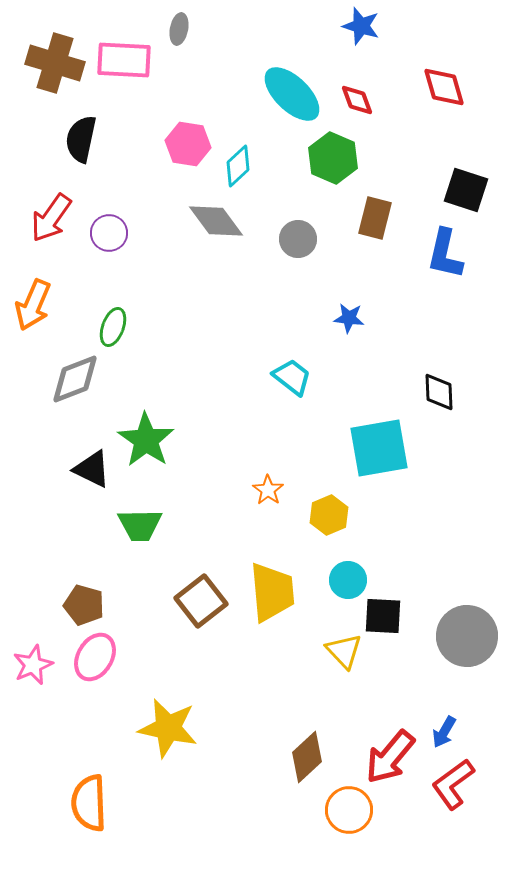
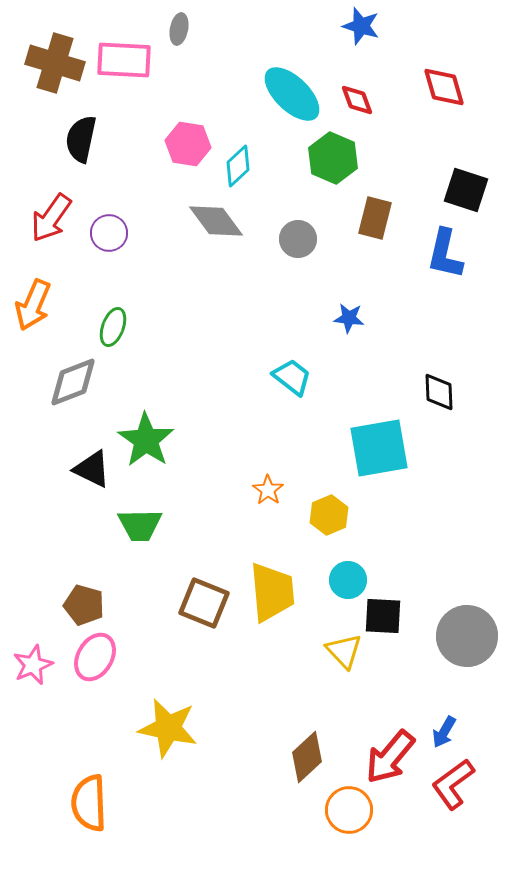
gray diamond at (75, 379): moved 2 px left, 3 px down
brown square at (201, 601): moved 3 px right, 2 px down; rotated 30 degrees counterclockwise
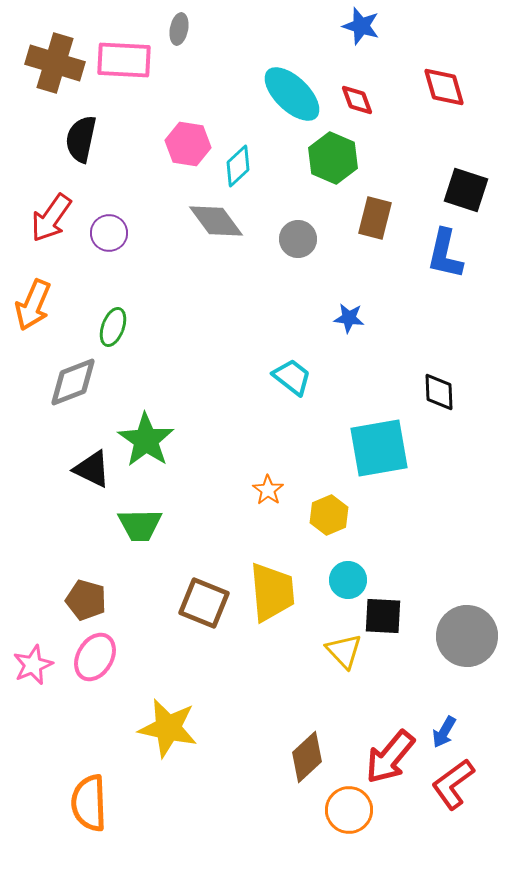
brown pentagon at (84, 605): moved 2 px right, 5 px up
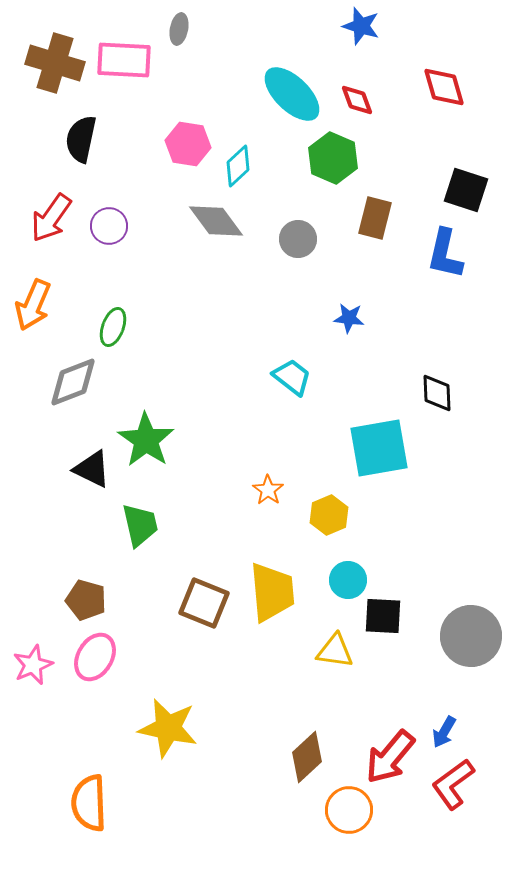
purple circle at (109, 233): moved 7 px up
black diamond at (439, 392): moved 2 px left, 1 px down
green trapezoid at (140, 525): rotated 102 degrees counterclockwise
gray circle at (467, 636): moved 4 px right
yellow triangle at (344, 651): moved 9 px left; rotated 39 degrees counterclockwise
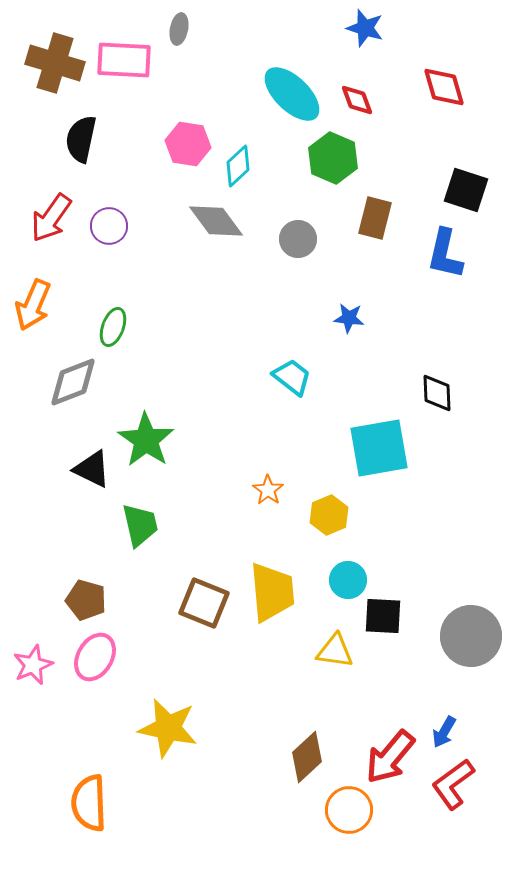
blue star at (361, 26): moved 4 px right, 2 px down
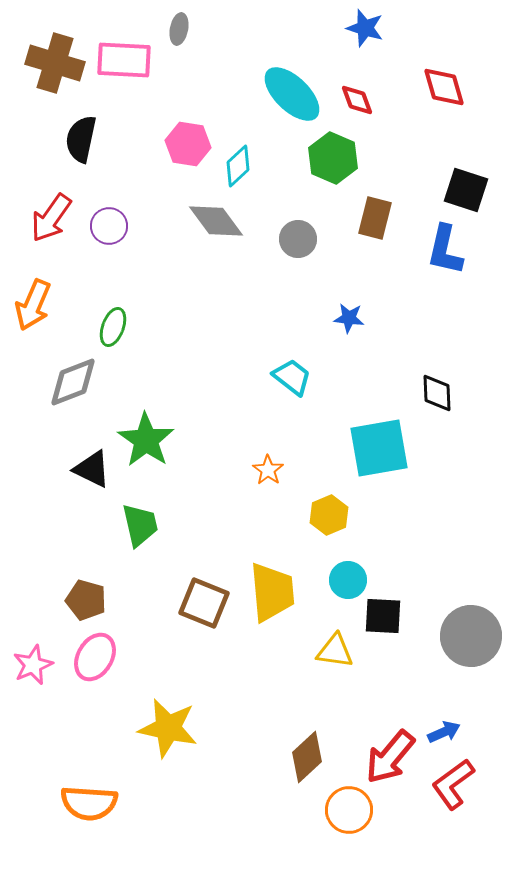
blue L-shape at (445, 254): moved 4 px up
orange star at (268, 490): moved 20 px up
blue arrow at (444, 732): rotated 144 degrees counterclockwise
orange semicircle at (89, 803): rotated 84 degrees counterclockwise
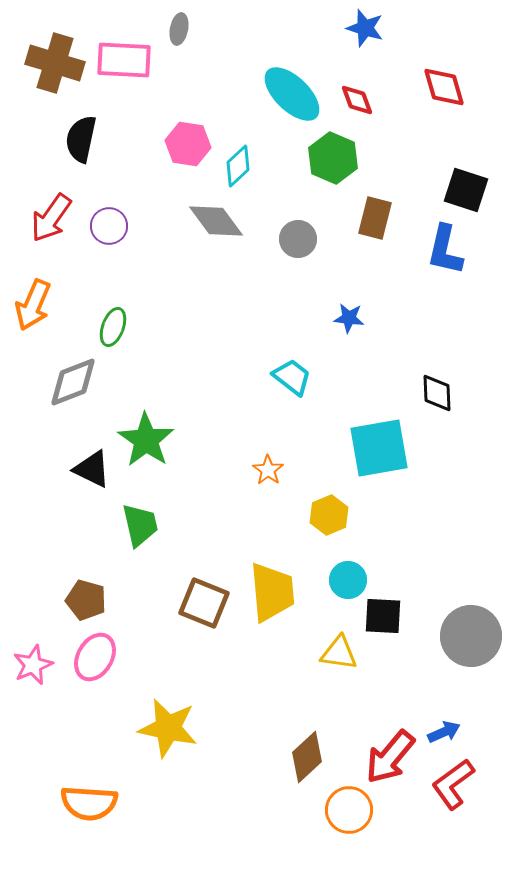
yellow triangle at (335, 651): moved 4 px right, 2 px down
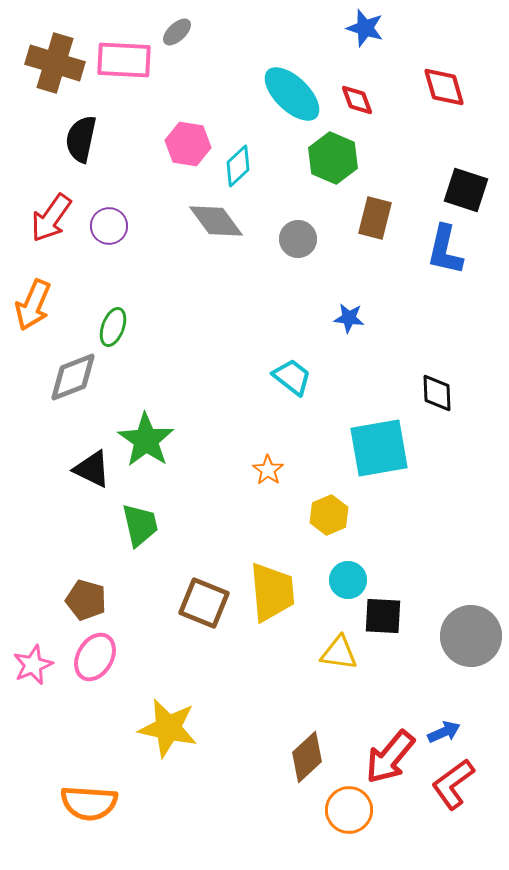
gray ellipse at (179, 29): moved 2 px left, 3 px down; rotated 36 degrees clockwise
gray diamond at (73, 382): moved 5 px up
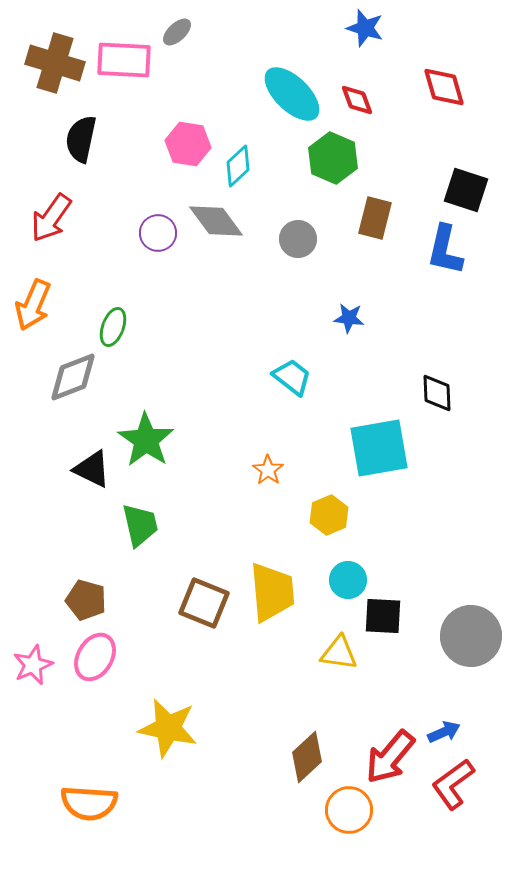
purple circle at (109, 226): moved 49 px right, 7 px down
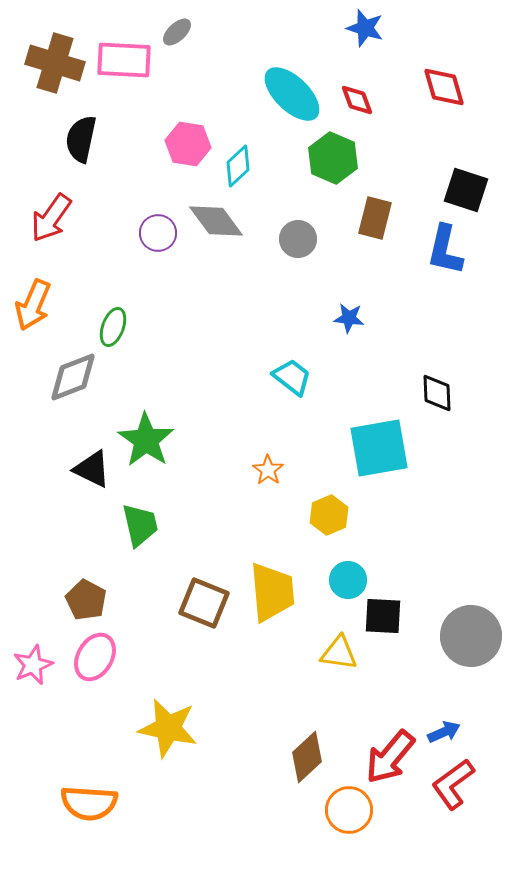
brown pentagon at (86, 600): rotated 12 degrees clockwise
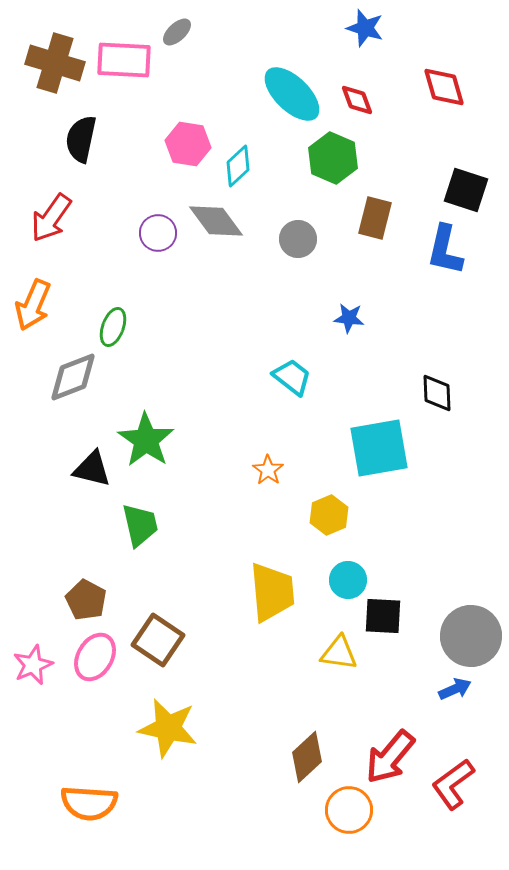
black triangle at (92, 469): rotated 12 degrees counterclockwise
brown square at (204, 603): moved 46 px left, 37 px down; rotated 12 degrees clockwise
blue arrow at (444, 732): moved 11 px right, 43 px up
